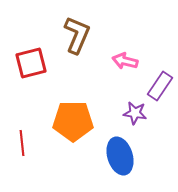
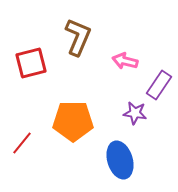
brown L-shape: moved 1 px right, 2 px down
purple rectangle: moved 1 px left, 1 px up
red line: rotated 45 degrees clockwise
blue ellipse: moved 4 px down
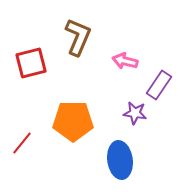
blue ellipse: rotated 9 degrees clockwise
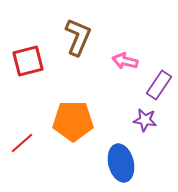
red square: moved 3 px left, 2 px up
purple star: moved 10 px right, 7 px down
red line: rotated 10 degrees clockwise
blue ellipse: moved 1 px right, 3 px down; rotated 6 degrees counterclockwise
